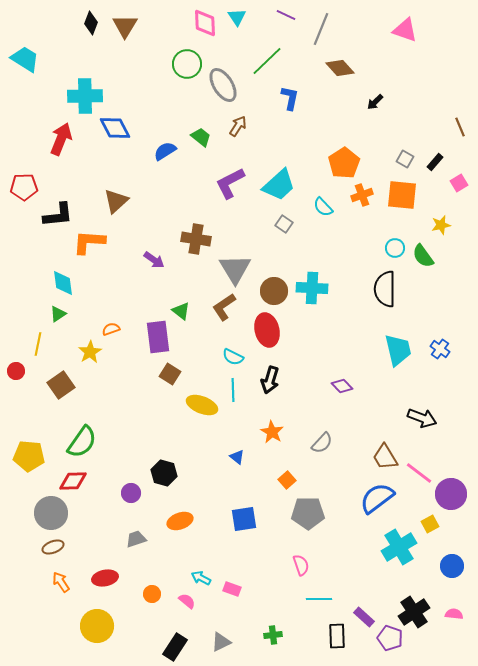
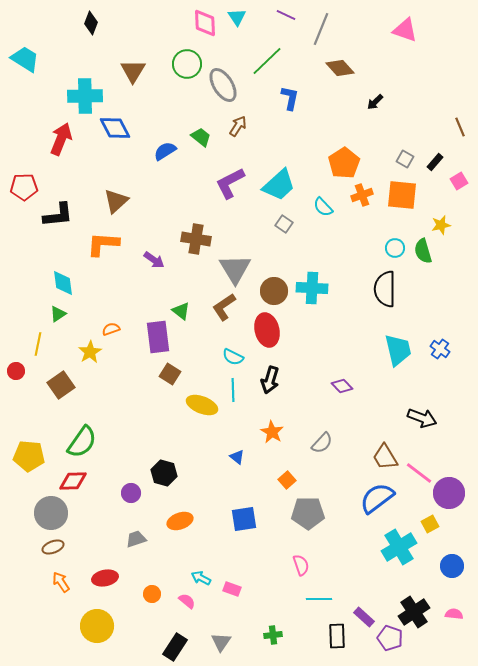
brown triangle at (125, 26): moved 8 px right, 45 px down
pink square at (459, 183): moved 2 px up
orange L-shape at (89, 242): moved 14 px right, 2 px down
green semicircle at (423, 256): moved 5 px up; rotated 20 degrees clockwise
purple circle at (451, 494): moved 2 px left, 1 px up
gray triangle at (221, 642): rotated 30 degrees counterclockwise
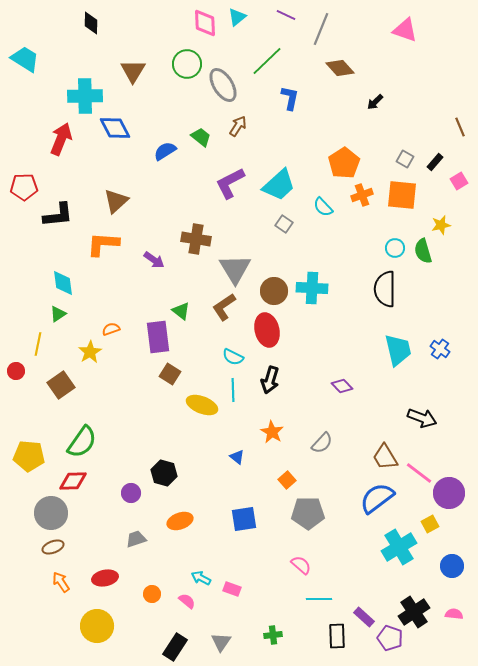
cyan triangle at (237, 17): rotated 24 degrees clockwise
black diamond at (91, 23): rotated 20 degrees counterclockwise
pink semicircle at (301, 565): rotated 30 degrees counterclockwise
